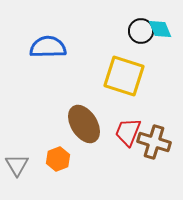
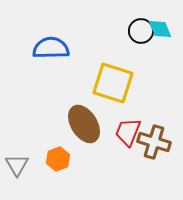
blue semicircle: moved 3 px right, 1 px down
yellow square: moved 11 px left, 7 px down
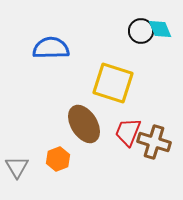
gray triangle: moved 2 px down
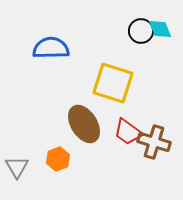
red trapezoid: rotated 76 degrees counterclockwise
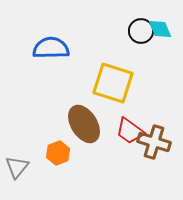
red trapezoid: moved 2 px right, 1 px up
orange hexagon: moved 6 px up
gray triangle: rotated 10 degrees clockwise
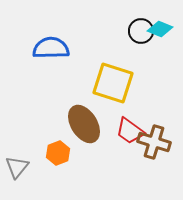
cyan diamond: rotated 45 degrees counterclockwise
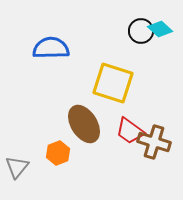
cyan diamond: rotated 20 degrees clockwise
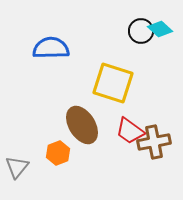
brown ellipse: moved 2 px left, 1 px down
brown cross: rotated 28 degrees counterclockwise
